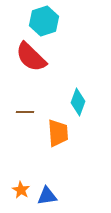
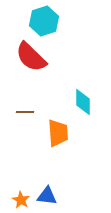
cyan diamond: moved 5 px right; rotated 20 degrees counterclockwise
orange star: moved 10 px down
blue triangle: rotated 15 degrees clockwise
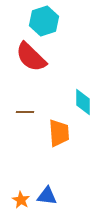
orange trapezoid: moved 1 px right
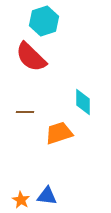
orange trapezoid: rotated 104 degrees counterclockwise
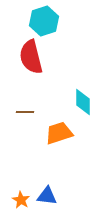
red semicircle: rotated 32 degrees clockwise
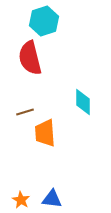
red semicircle: moved 1 px left, 1 px down
brown line: rotated 18 degrees counterclockwise
orange trapezoid: moved 14 px left; rotated 76 degrees counterclockwise
blue triangle: moved 5 px right, 3 px down
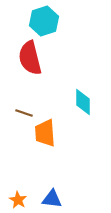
brown line: moved 1 px left, 1 px down; rotated 36 degrees clockwise
orange star: moved 3 px left
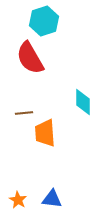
red semicircle: rotated 16 degrees counterclockwise
brown line: rotated 24 degrees counterclockwise
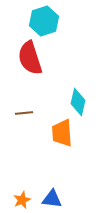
red semicircle: rotated 12 degrees clockwise
cyan diamond: moved 5 px left; rotated 12 degrees clockwise
orange trapezoid: moved 17 px right
orange star: moved 4 px right; rotated 18 degrees clockwise
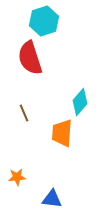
cyan diamond: moved 2 px right; rotated 28 degrees clockwise
brown line: rotated 72 degrees clockwise
orange trapezoid: rotated 8 degrees clockwise
orange star: moved 5 px left, 23 px up; rotated 18 degrees clockwise
